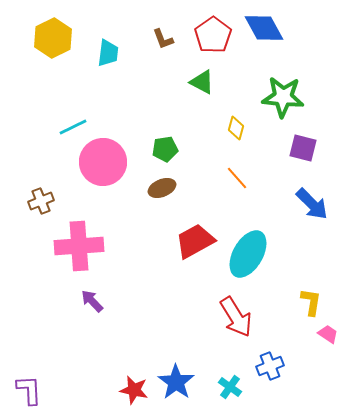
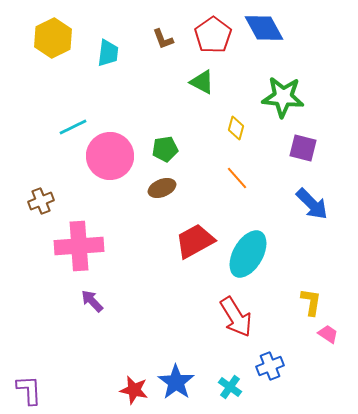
pink circle: moved 7 px right, 6 px up
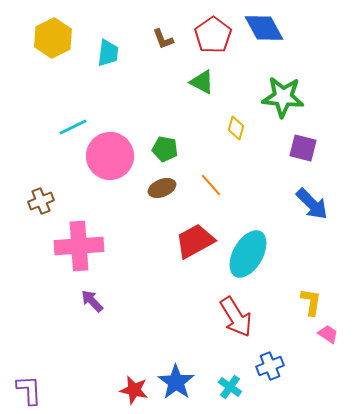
green pentagon: rotated 20 degrees clockwise
orange line: moved 26 px left, 7 px down
